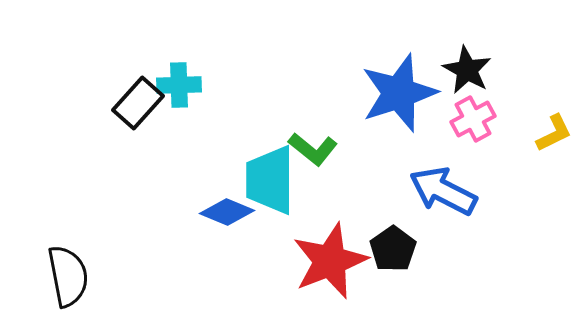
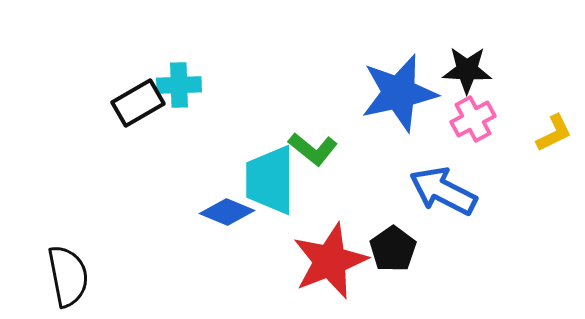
black star: rotated 27 degrees counterclockwise
blue star: rotated 6 degrees clockwise
black rectangle: rotated 18 degrees clockwise
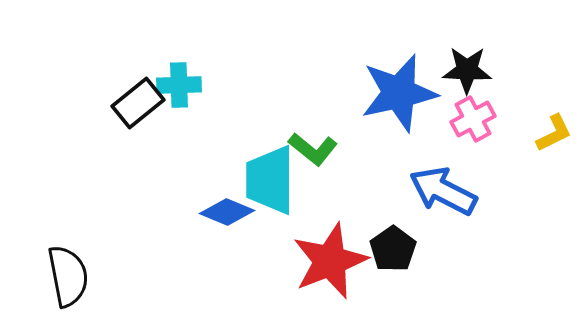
black rectangle: rotated 9 degrees counterclockwise
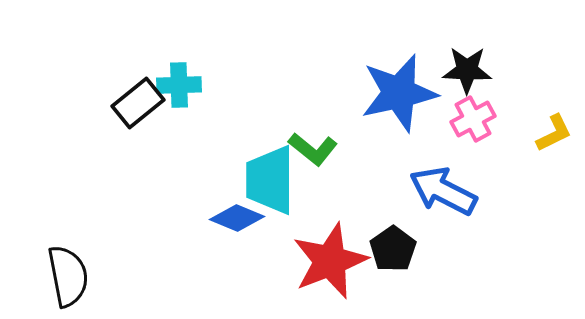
blue diamond: moved 10 px right, 6 px down
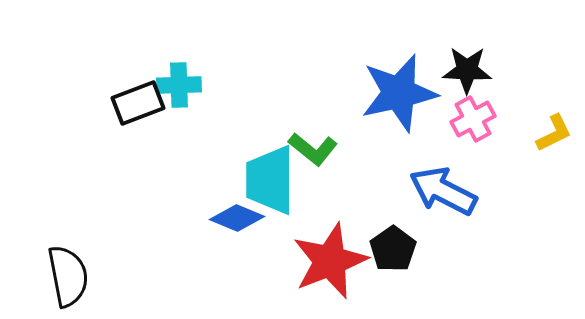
black rectangle: rotated 18 degrees clockwise
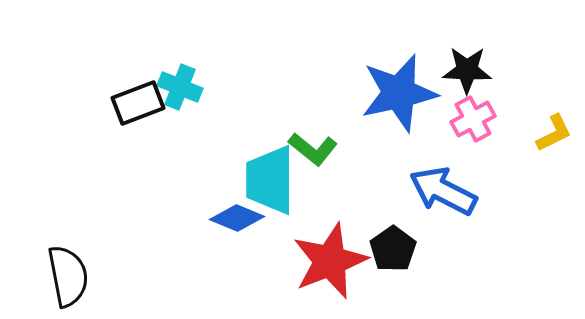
cyan cross: moved 1 px right, 2 px down; rotated 24 degrees clockwise
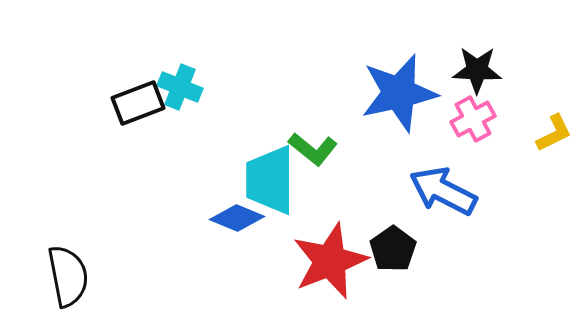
black star: moved 10 px right
